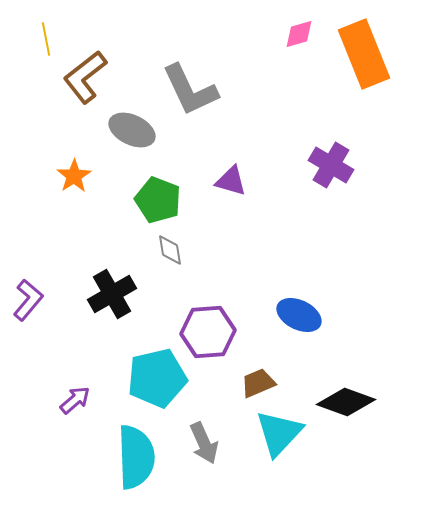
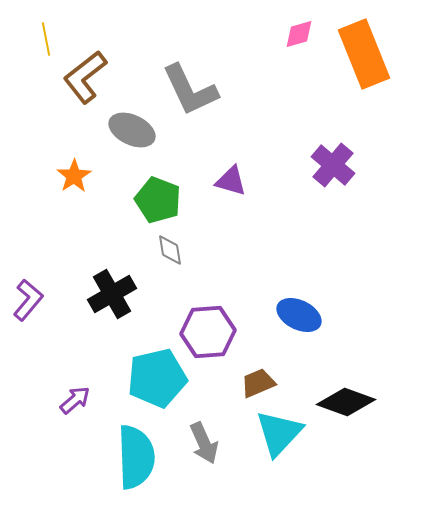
purple cross: moved 2 px right; rotated 9 degrees clockwise
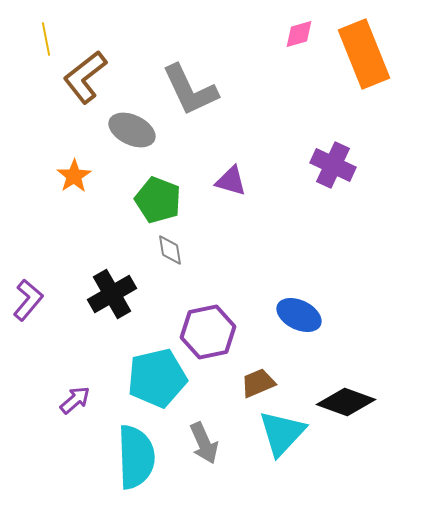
purple cross: rotated 15 degrees counterclockwise
purple hexagon: rotated 8 degrees counterclockwise
cyan triangle: moved 3 px right
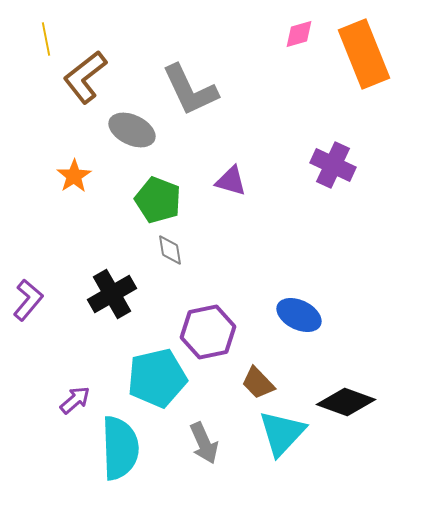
brown trapezoid: rotated 111 degrees counterclockwise
cyan semicircle: moved 16 px left, 9 px up
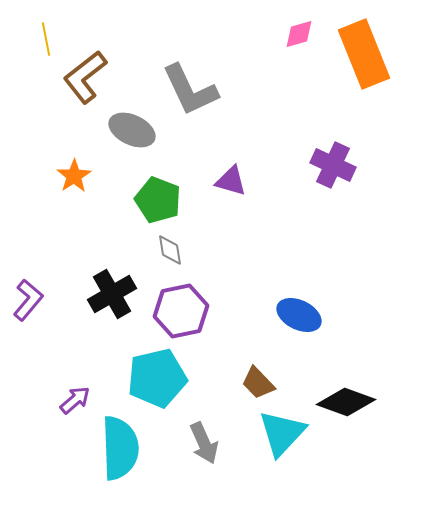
purple hexagon: moved 27 px left, 21 px up
